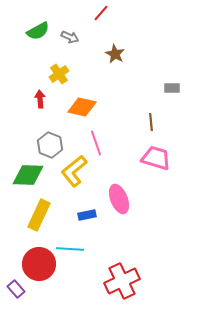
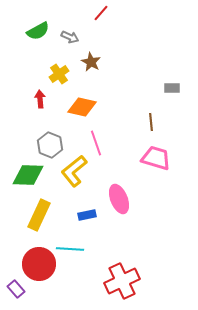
brown star: moved 24 px left, 8 px down
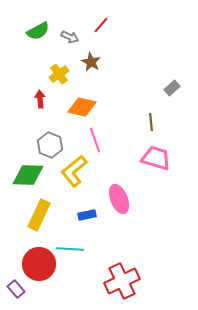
red line: moved 12 px down
gray rectangle: rotated 42 degrees counterclockwise
pink line: moved 1 px left, 3 px up
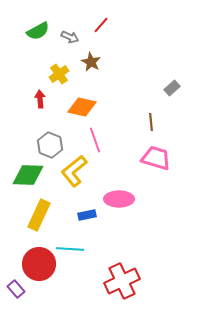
pink ellipse: rotated 68 degrees counterclockwise
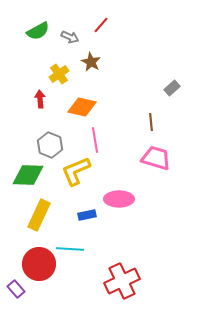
pink line: rotated 10 degrees clockwise
yellow L-shape: moved 2 px right; rotated 16 degrees clockwise
